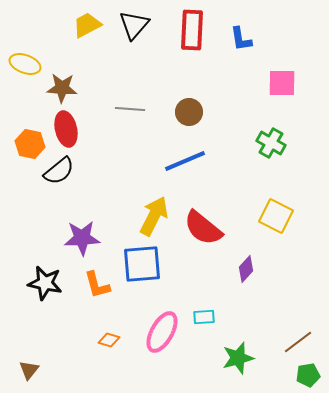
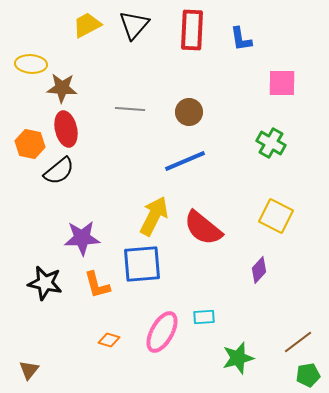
yellow ellipse: moved 6 px right; rotated 16 degrees counterclockwise
purple diamond: moved 13 px right, 1 px down
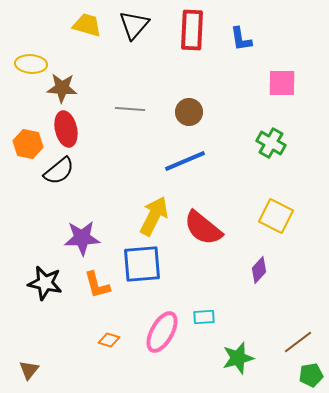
yellow trapezoid: rotated 44 degrees clockwise
orange hexagon: moved 2 px left
green pentagon: moved 3 px right
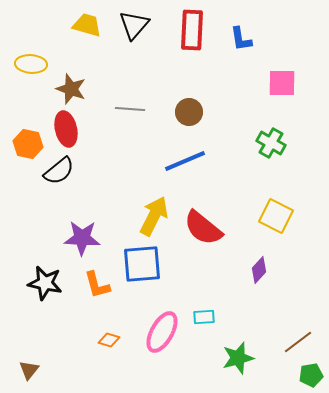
brown star: moved 9 px right, 1 px down; rotated 16 degrees clockwise
purple star: rotated 6 degrees clockwise
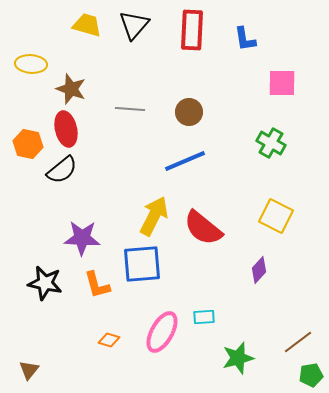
blue L-shape: moved 4 px right
black semicircle: moved 3 px right, 1 px up
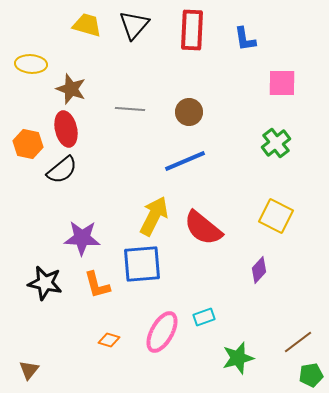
green cross: moved 5 px right; rotated 24 degrees clockwise
cyan rectangle: rotated 15 degrees counterclockwise
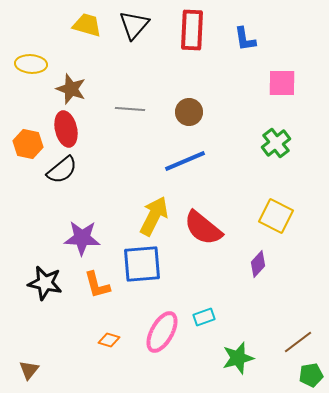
purple diamond: moved 1 px left, 6 px up
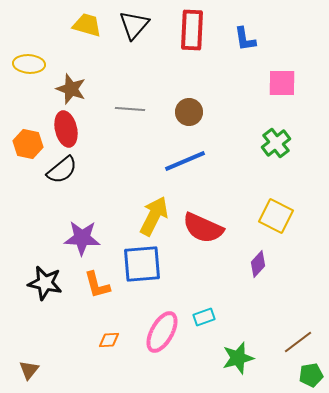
yellow ellipse: moved 2 px left
red semicircle: rotated 15 degrees counterclockwise
orange diamond: rotated 20 degrees counterclockwise
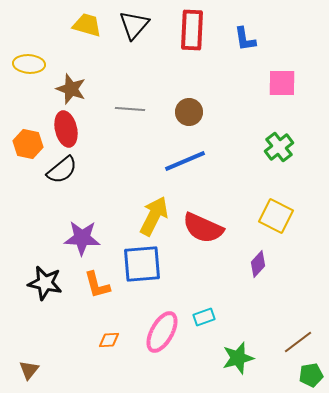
green cross: moved 3 px right, 4 px down
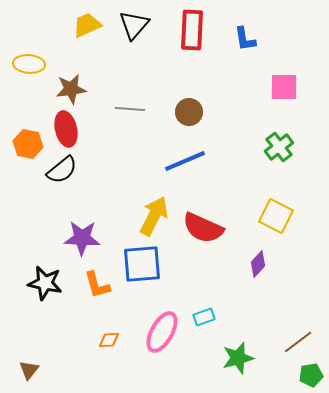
yellow trapezoid: rotated 40 degrees counterclockwise
pink square: moved 2 px right, 4 px down
brown star: rotated 28 degrees counterclockwise
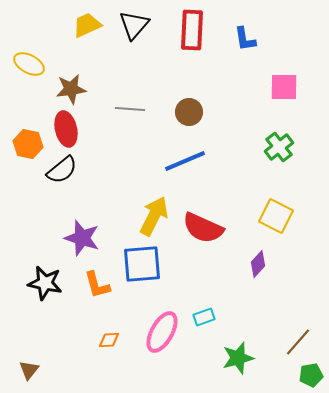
yellow ellipse: rotated 24 degrees clockwise
purple star: rotated 15 degrees clockwise
brown line: rotated 12 degrees counterclockwise
